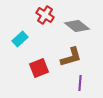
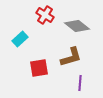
red square: rotated 12 degrees clockwise
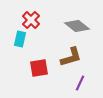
red cross: moved 14 px left, 5 px down; rotated 12 degrees clockwise
cyan rectangle: rotated 35 degrees counterclockwise
purple line: rotated 21 degrees clockwise
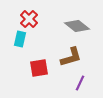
red cross: moved 2 px left, 1 px up
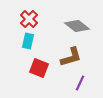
cyan rectangle: moved 8 px right, 2 px down
red square: rotated 30 degrees clockwise
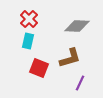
gray diamond: rotated 35 degrees counterclockwise
brown L-shape: moved 1 px left, 1 px down
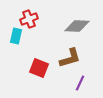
red cross: rotated 24 degrees clockwise
cyan rectangle: moved 12 px left, 5 px up
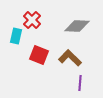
red cross: moved 3 px right, 1 px down; rotated 24 degrees counterclockwise
brown L-shape: rotated 120 degrees counterclockwise
red square: moved 13 px up
purple line: rotated 21 degrees counterclockwise
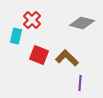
gray diamond: moved 5 px right, 3 px up; rotated 10 degrees clockwise
brown L-shape: moved 3 px left
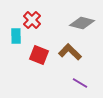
cyan rectangle: rotated 14 degrees counterclockwise
brown L-shape: moved 3 px right, 6 px up
purple line: rotated 63 degrees counterclockwise
